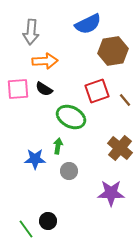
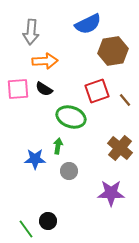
green ellipse: rotated 8 degrees counterclockwise
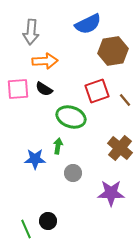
gray circle: moved 4 px right, 2 px down
green line: rotated 12 degrees clockwise
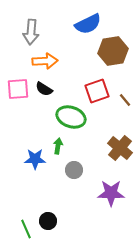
gray circle: moved 1 px right, 3 px up
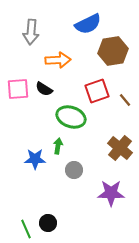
orange arrow: moved 13 px right, 1 px up
black circle: moved 2 px down
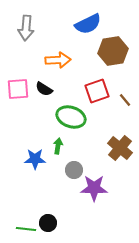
gray arrow: moved 5 px left, 4 px up
purple star: moved 17 px left, 5 px up
green line: rotated 60 degrees counterclockwise
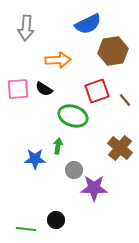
green ellipse: moved 2 px right, 1 px up
black circle: moved 8 px right, 3 px up
